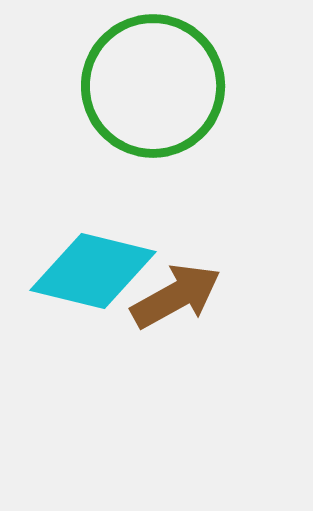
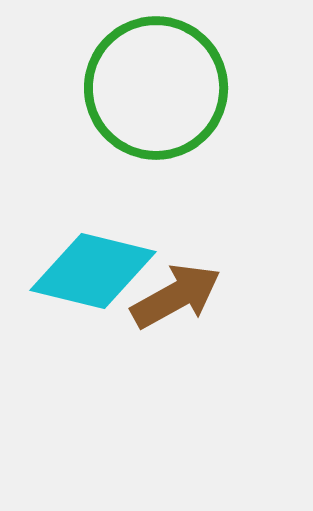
green circle: moved 3 px right, 2 px down
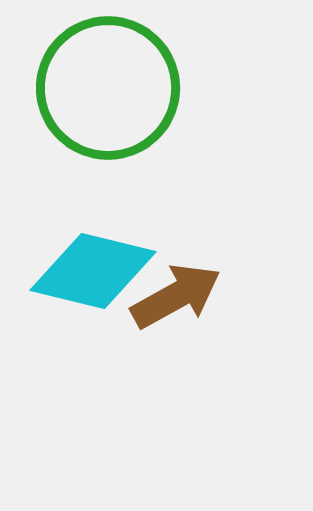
green circle: moved 48 px left
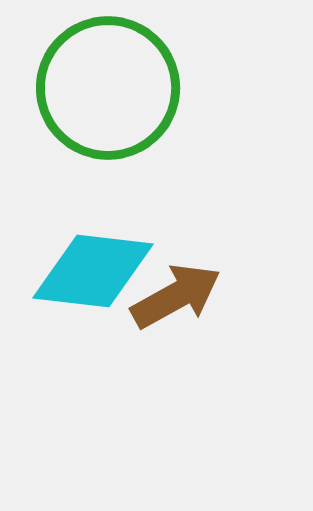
cyan diamond: rotated 7 degrees counterclockwise
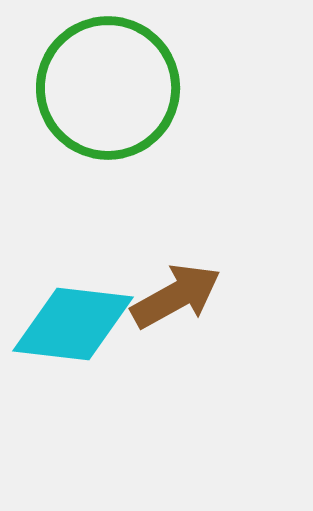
cyan diamond: moved 20 px left, 53 px down
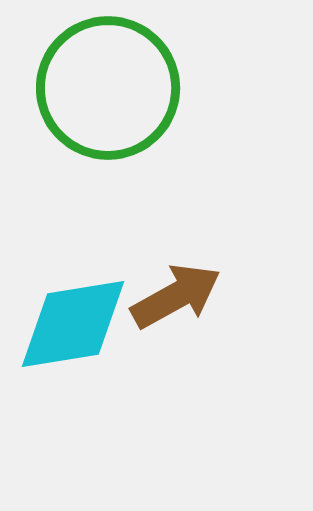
cyan diamond: rotated 16 degrees counterclockwise
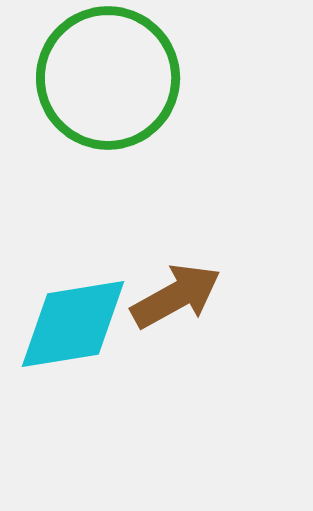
green circle: moved 10 px up
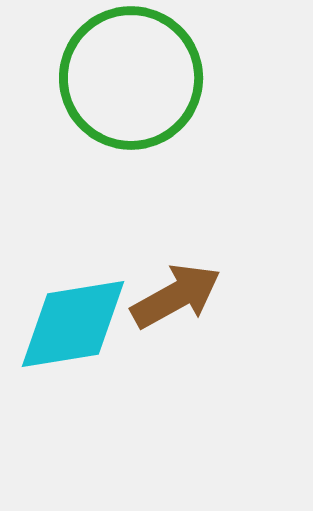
green circle: moved 23 px right
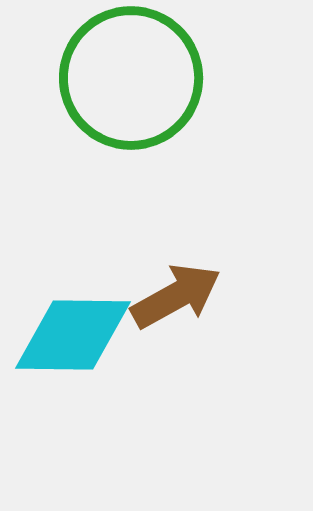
cyan diamond: moved 11 px down; rotated 10 degrees clockwise
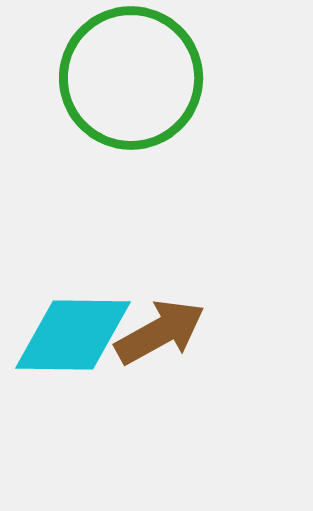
brown arrow: moved 16 px left, 36 px down
